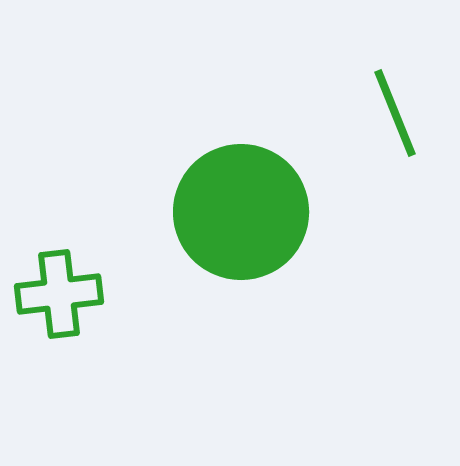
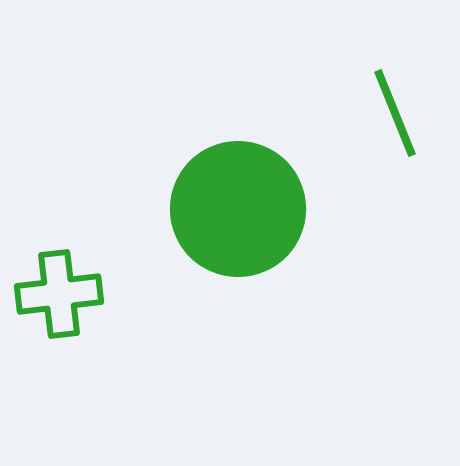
green circle: moved 3 px left, 3 px up
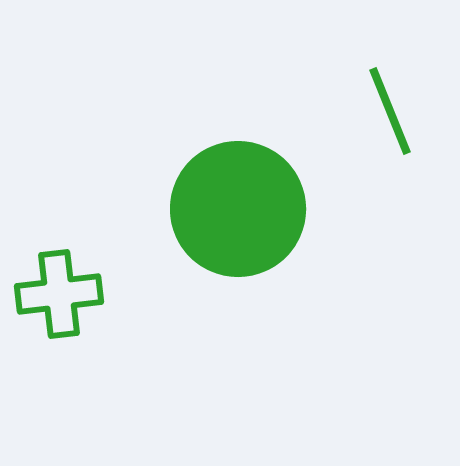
green line: moved 5 px left, 2 px up
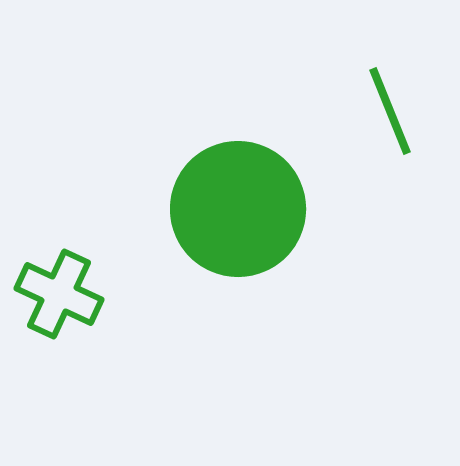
green cross: rotated 32 degrees clockwise
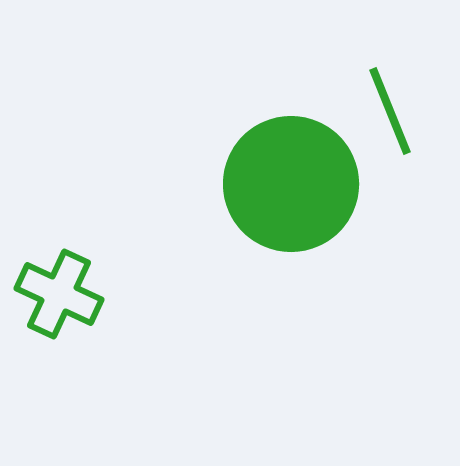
green circle: moved 53 px right, 25 px up
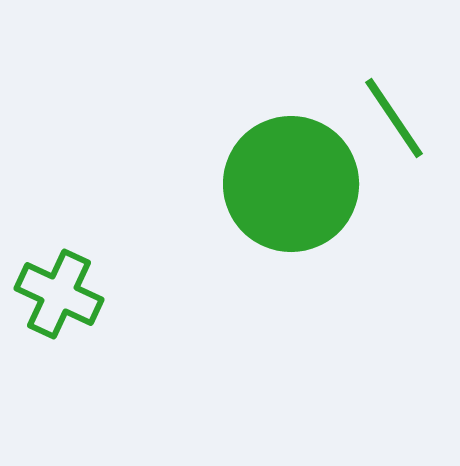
green line: moved 4 px right, 7 px down; rotated 12 degrees counterclockwise
